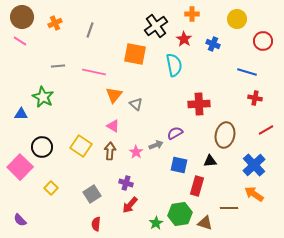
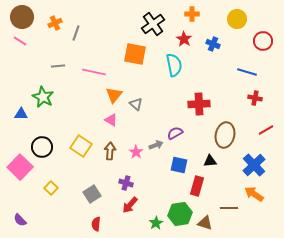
black cross at (156, 26): moved 3 px left, 2 px up
gray line at (90, 30): moved 14 px left, 3 px down
pink triangle at (113, 126): moved 2 px left, 6 px up
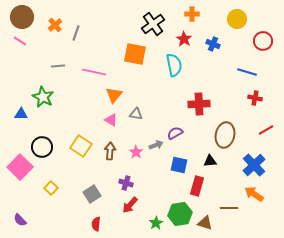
orange cross at (55, 23): moved 2 px down; rotated 16 degrees counterclockwise
gray triangle at (136, 104): moved 10 px down; rotated 32 degrees counterclockwise
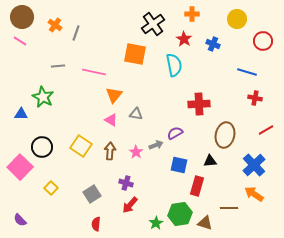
orange cross at (55, 25): rotated 16 degrees counterclockwise
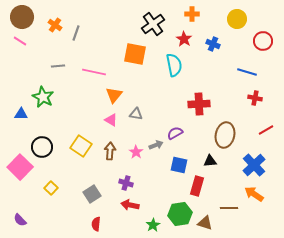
red arrow at (130, 205): rotated 60 degrees clockwise
green star at (156, 223): moved 3 px left, 2 px down
